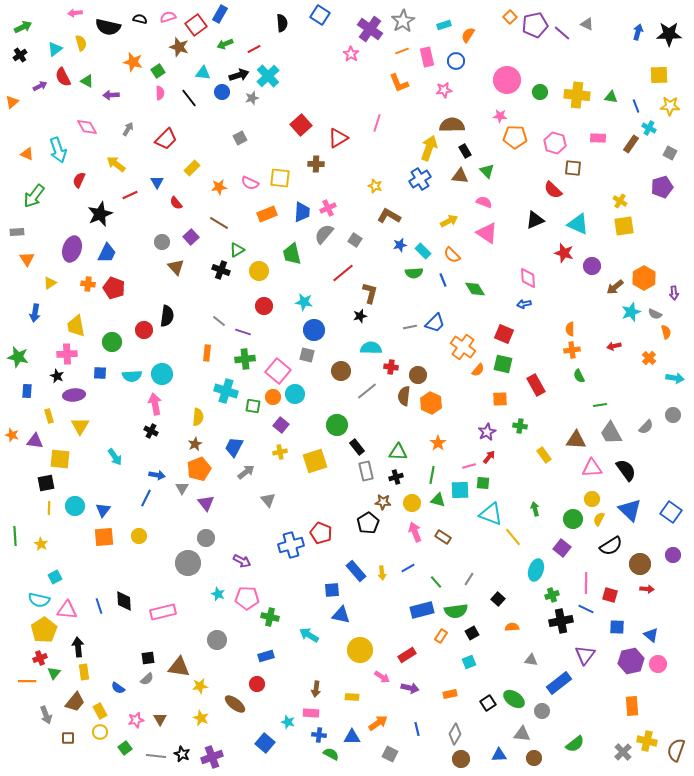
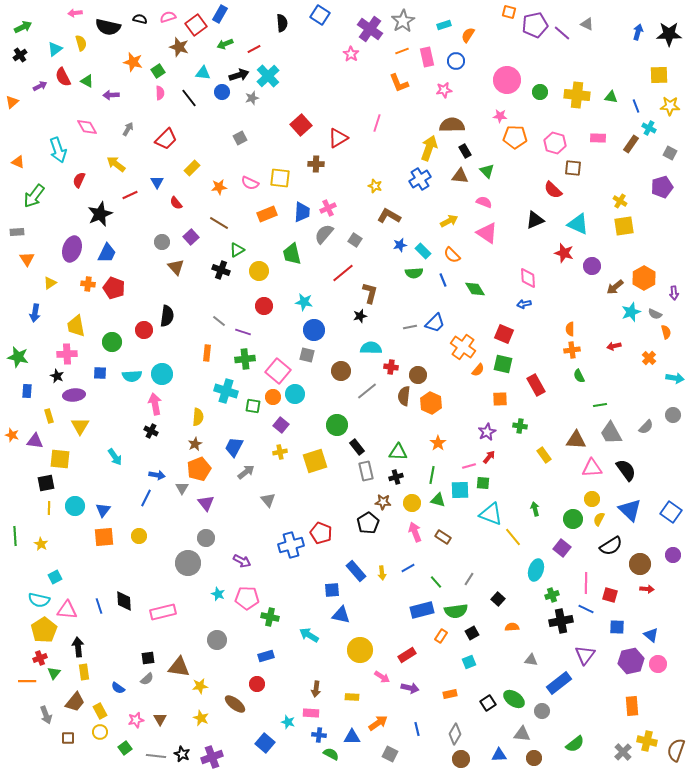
orange square at (510, 17): moved 1 px left, 5 px up; rotated 32 degrees counterclockwise
orange triangle at (27, 154): moved 9 px left, 8 px down
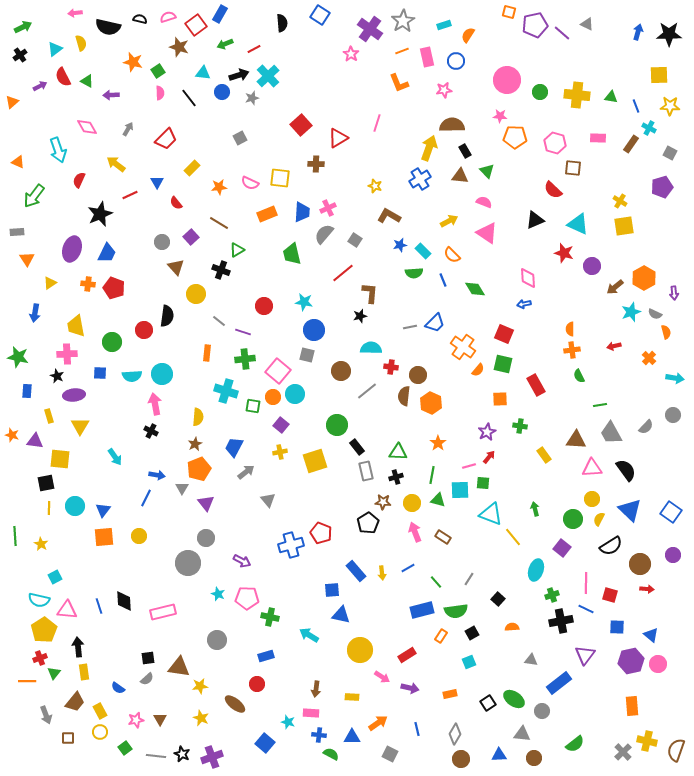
yellow circle at (259, 271): moved 63 px left, 23 px down
brown L-shape at (370, 293): rotated 10 degrees counterclockwise
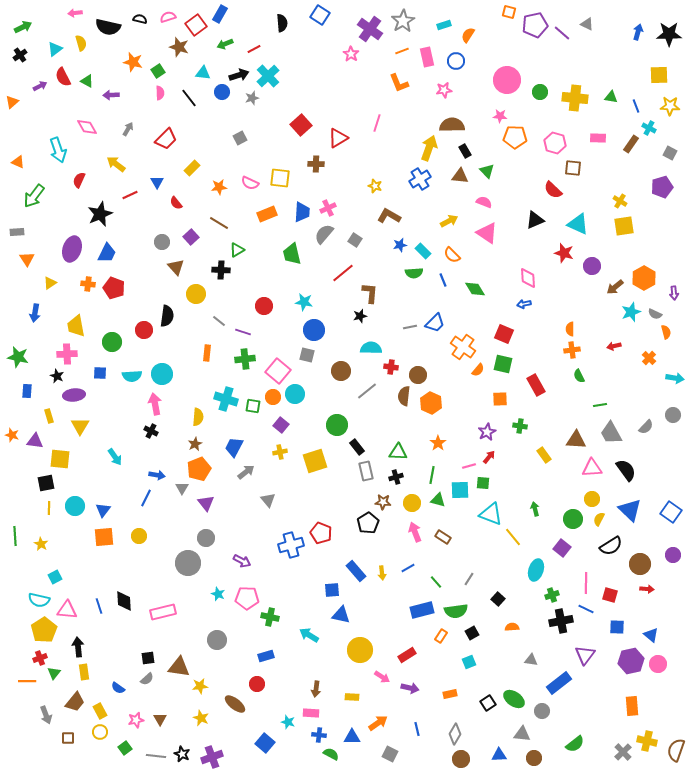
yellow cross at (577, 95): moved 2 px left, 3 px down
black cross at (221, 270): rotated 18 degrees counterclockwise
cyan cross at (226, 391): moved 8 px down
